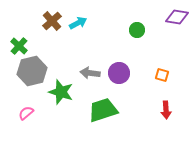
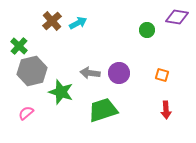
green circle: moved 10 px right
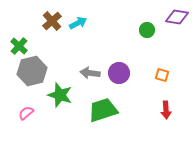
green star: moved 1 px left, 3 px down
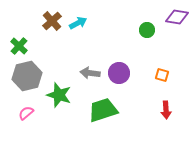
gray hexagon: moved 5 px left, 5 px down
green star: moved 1 px left
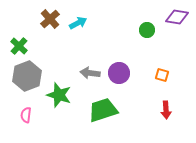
brown cross: moved 2 px left, 2 px up
gray hexagon: rotated 8 degrees counterclockwise
pink semicircle: moved 2 px down; rotated 42 degrees counterclockwise
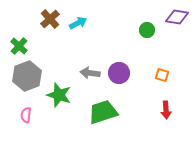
green trapezoid: moved 2 px down
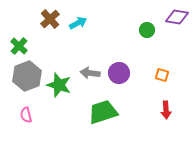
green star: moved 10 px up
pink semicircle: rotated 21 degrees counterclockwise
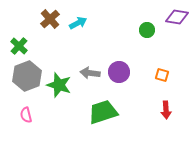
purple circle: moved 1 px up
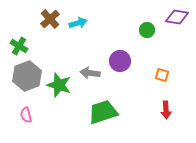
cyan arrow: rotated 12 degrees clockwise
green cross: rotated 12 degrees counterclockwise
purple circle: moved 1 px right, 11 px up
